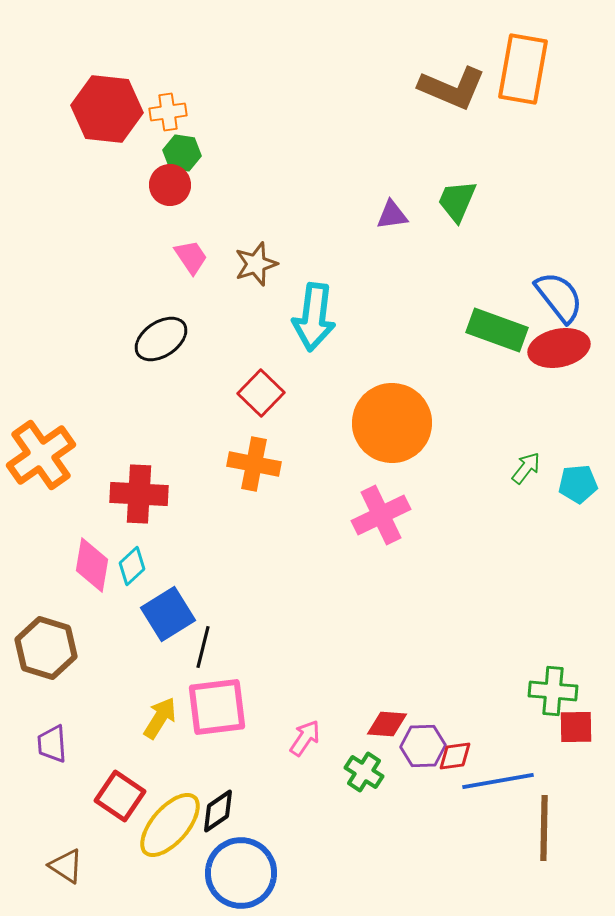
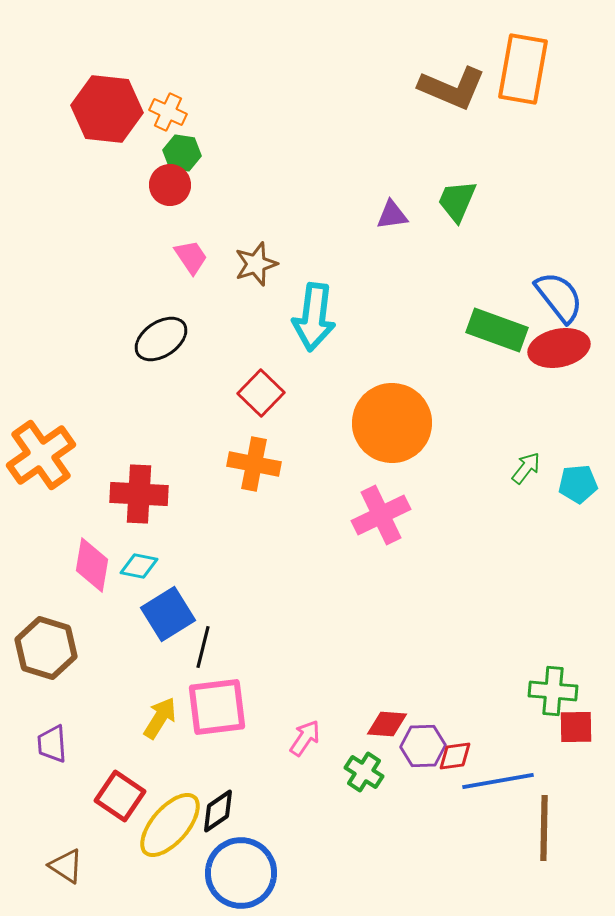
orange cross at (168, 112): rotated 33 degrees clockwise
cyan diamond at (132, 566): moved 7 px right; rotated 54 degrees clockwise
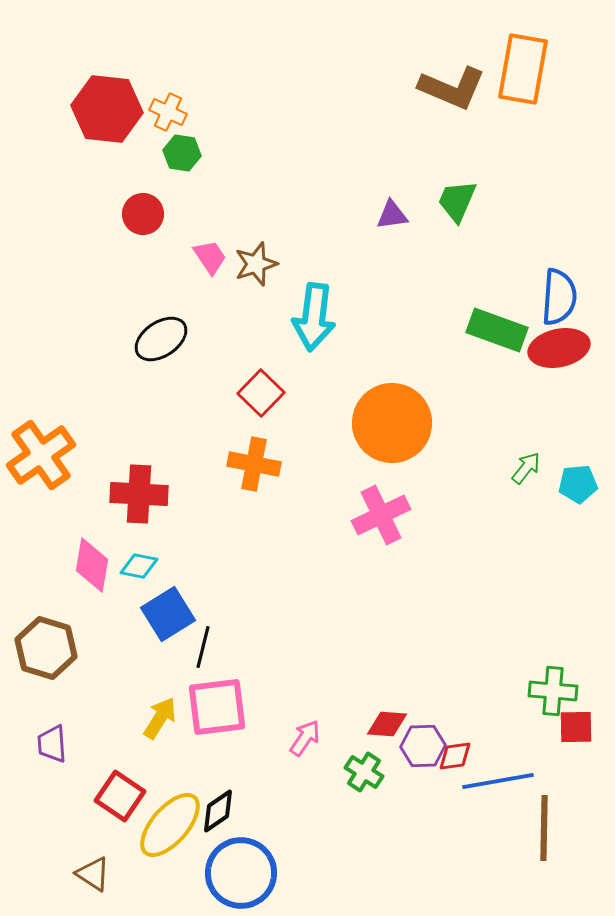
red circle at (170, 185): moved 27 px left, 29 px down
pink trapezoid at (191, 257): moved 19 px right
blue semicircle at (559, 297): rotated 42 degrees clockwise
brown triangle at (66, 866): moved 27 px right, 8 px down
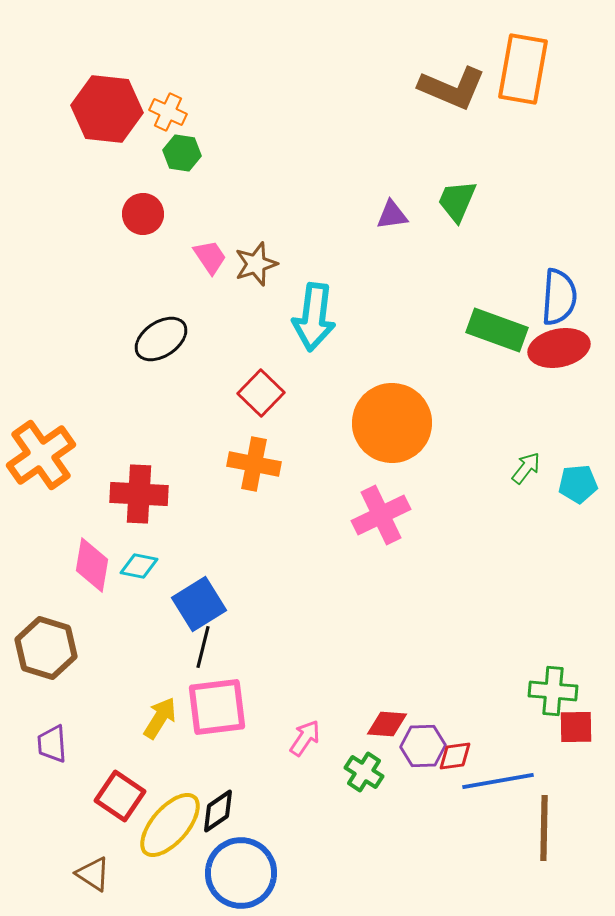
blue square at (168, 614): moved 31 px right, 10 px up
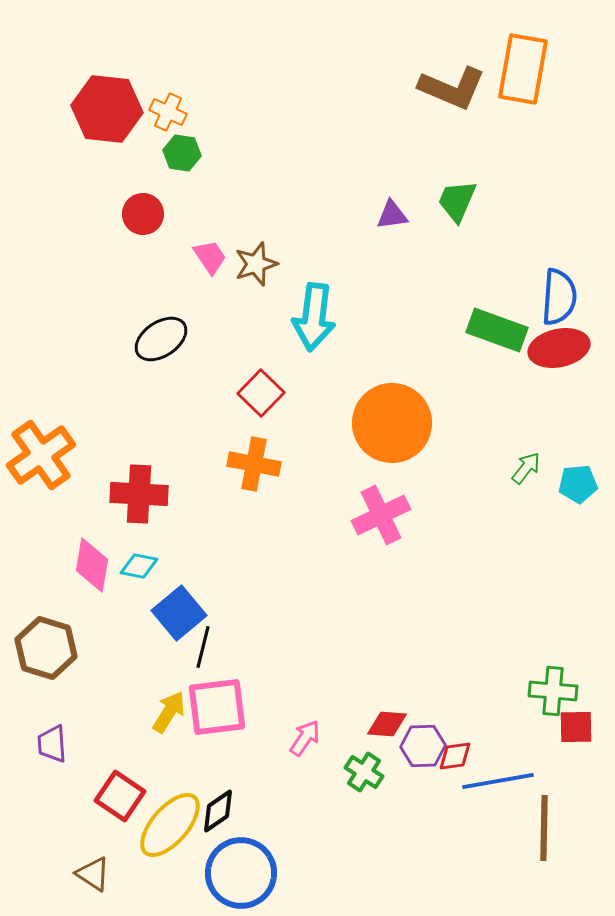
blue square at (199, 604): moved 20 px left, 9 px down; rotated 8 degrees counterclockwise
yellow arrow at (160, 718): moved 9 px right, 6 px up
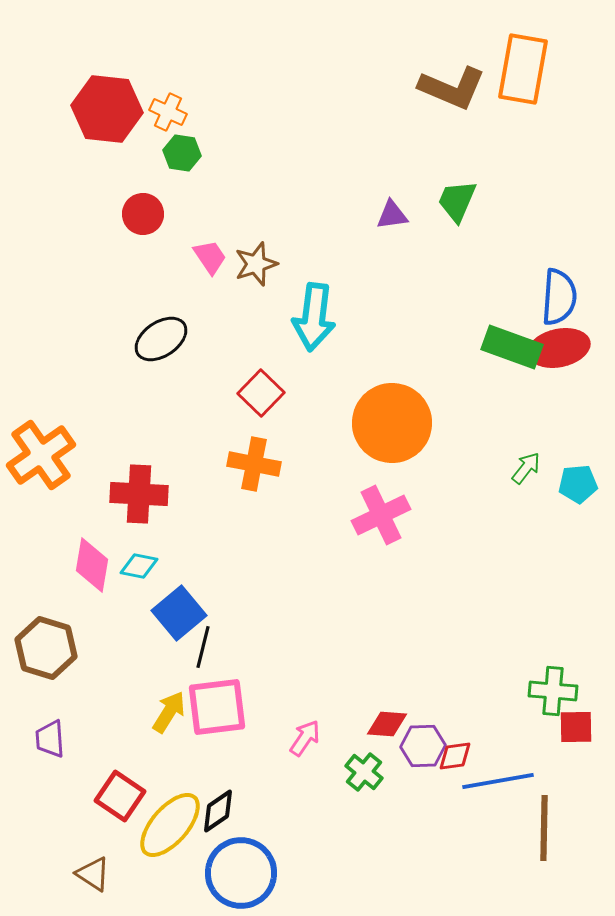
green rectangle at (497, 330): moved 15 px right, 17 px down
purple trapezoid at (52, 744): moved 2 px left, 5 px up
green cross at (364, 772): rotated 6 degrees clockwise
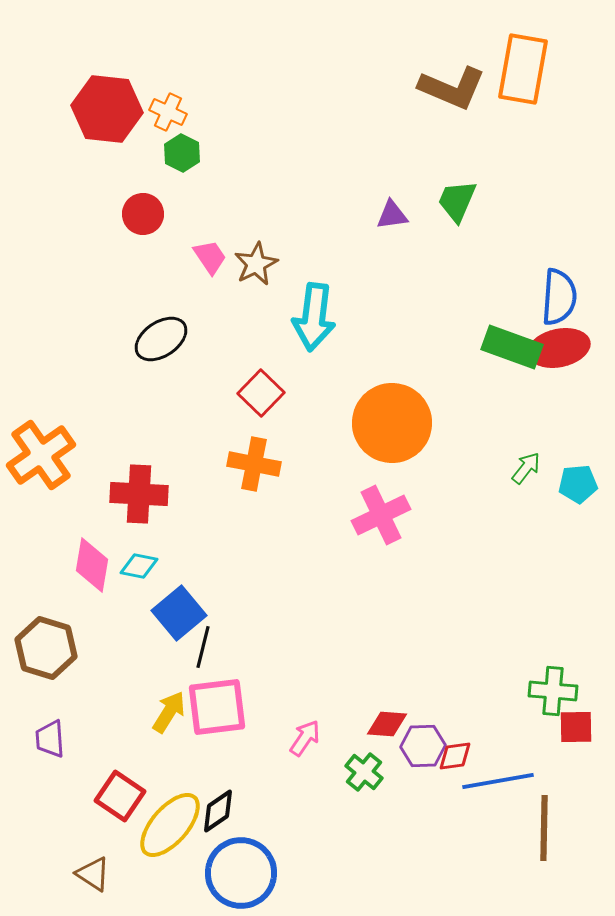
green hexagon at (182, 153): rotated 18 degrees clockwise
brown star at (256, 264): rotated 9 degrees counterclockwise
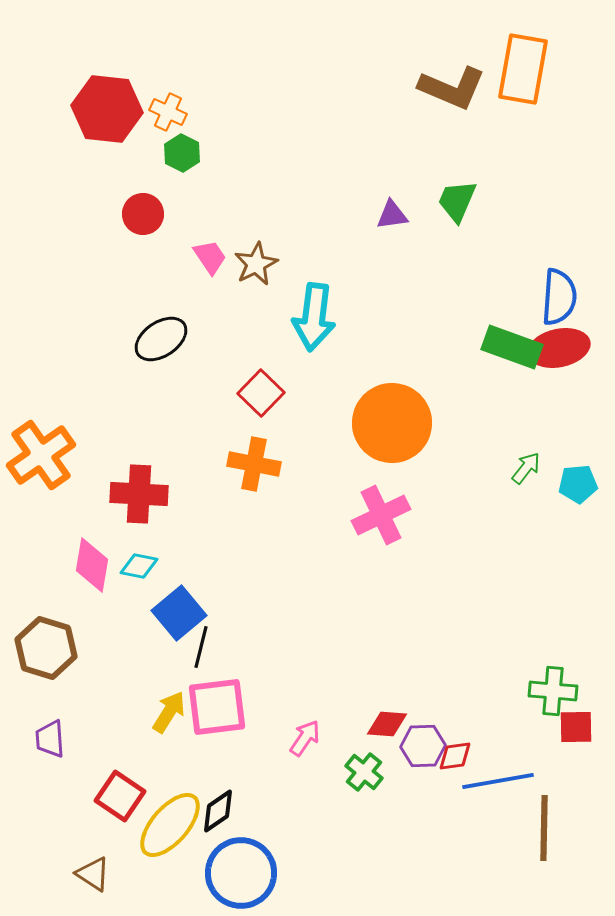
black line at (203, 647): moved 2 px left
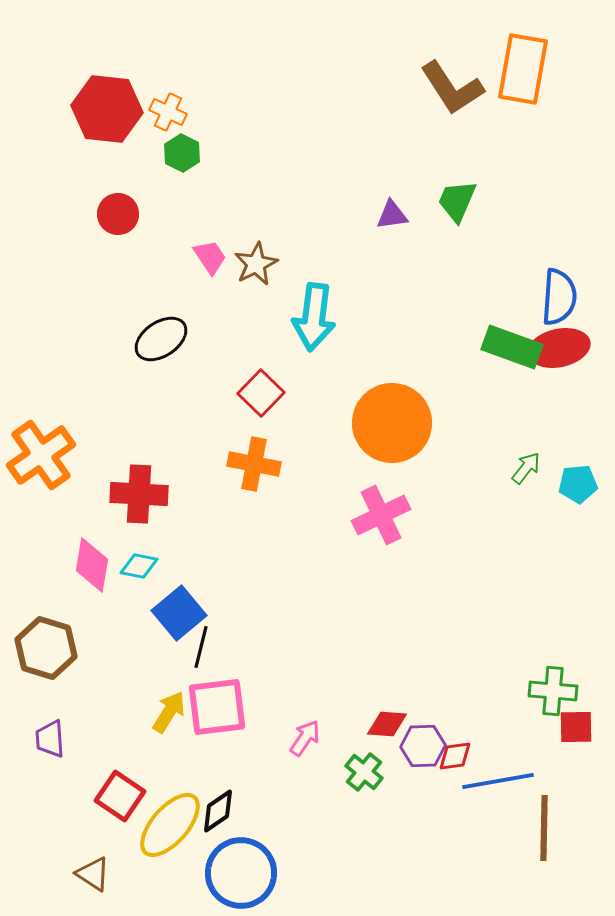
brown L-shape at (452, 88): rotated 34 degrees clockwise
red circle at (143, 214): moved 25 px left
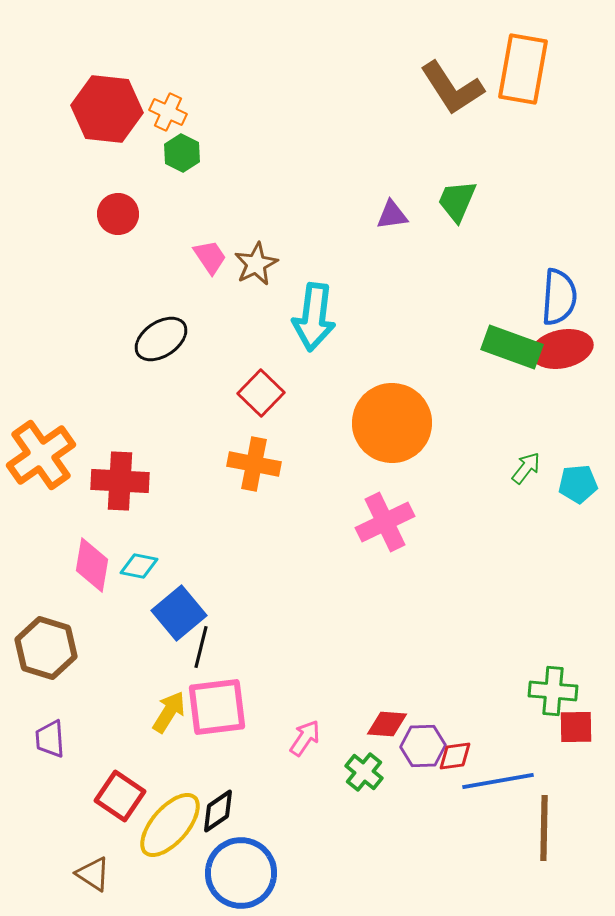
red ellipse at (559, 348): moved 3 px right, 1 px down
red cross at (139, 494): moved 19 px left, 13 px up
pink cross at (381, 515): moved 4 px right, 7 px down
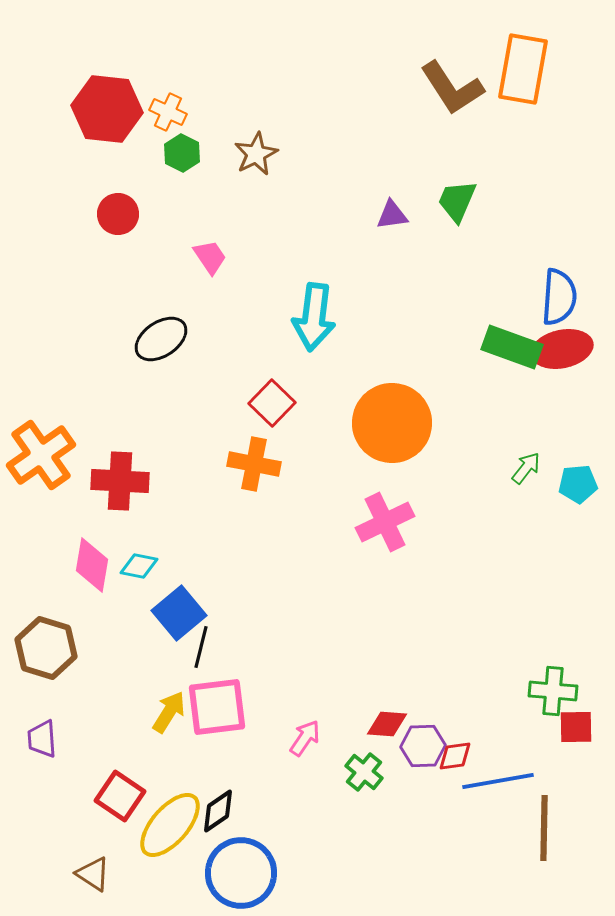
brown star at (256, 264): moved 110 px up
red square at (261, 393): moved 11 px right, 10 px down
purple trapezoid at (50, 739): moved 8 px left
